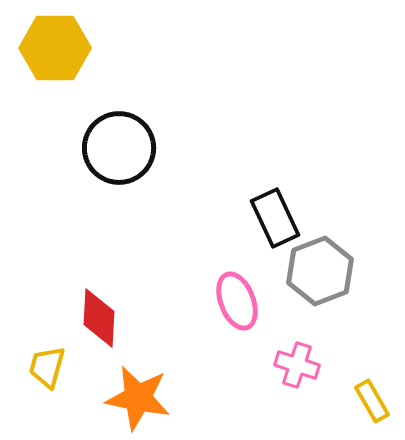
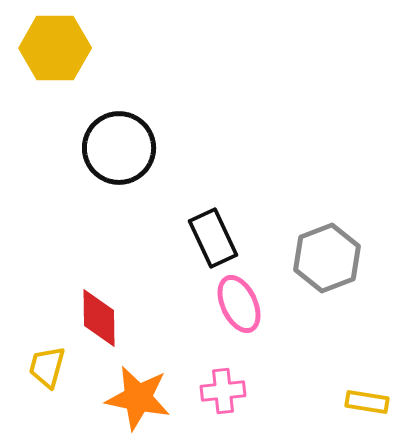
black rectangle: moved 62 px left, 20 px down
gray hexagon: moved 7 px right, 13 px up
pink ellipse: moved 2 px right, 3 px down; rotated 4 degrees counterclockwise
red diamond: rotated 4 degrees counterclockwise
pink cross: moved 74 px left, 26 px down; rotated 24 degrees counterclockwise
yellow rectangle: moved 5 px left, 1 px down; rotated 51 degrees counterclockwise
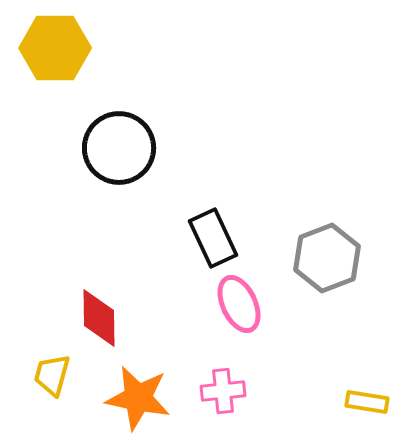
yellow trapezoid: moved 5 px right, 8 px down
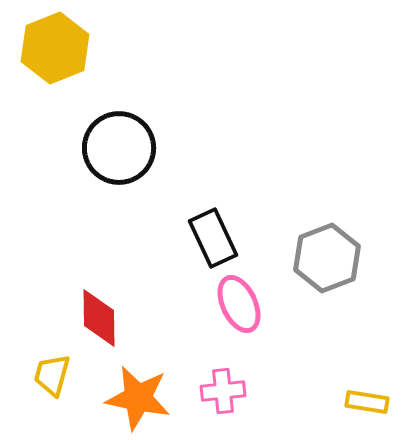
yellow hexagon: rotated 22 degrees counterclockwise
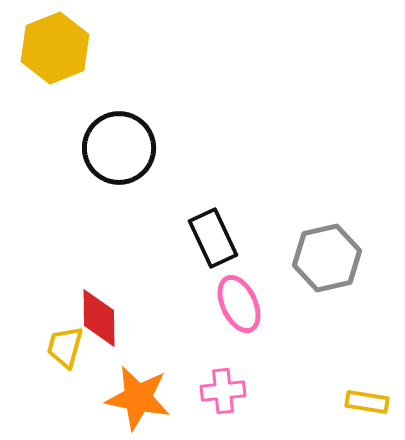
gray hexagon: rotated 8 degrees clockwise
yellow trapezoid: moved 13 px right, 28 px up
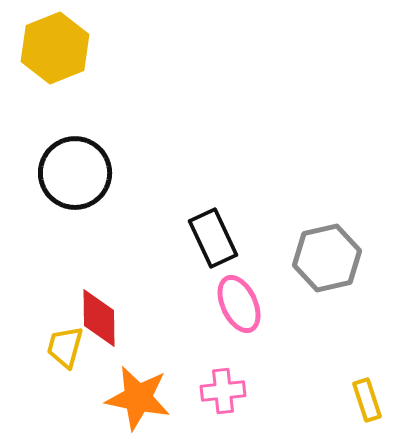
black circle: moved 44 px left, 25 px down
yellow rectangle: moved 2 px up; rotated 63 degrees clockwise
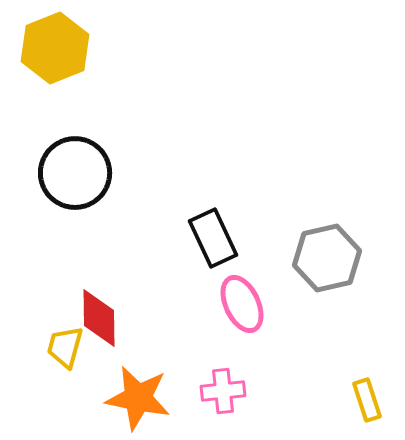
pink ellipse: moved 3 px right
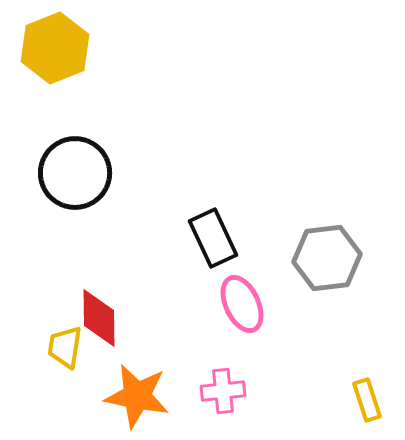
gray hexagon: rotated 6 degrees clockwise
yellow trapezoid: rotated 6 degrees counterclockwise
orange star: moved 1 px left, 2 px up
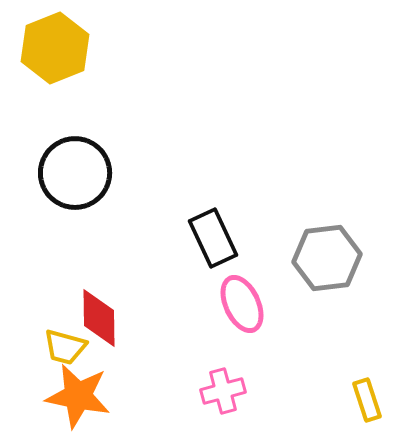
yellow trapezoid: rotated 84 degrees counterclockwise
pink cross: rotated 9 degrees counterclockwise
orange star: moved 59 px left
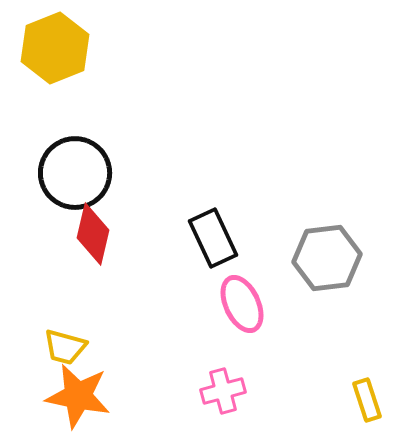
red diamond: moved 6 px left, 84 px up; rotated 14 degrees clockwise
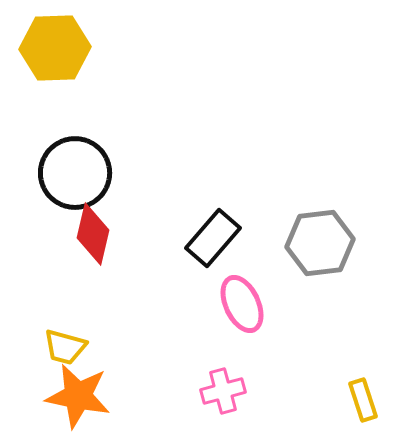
yellow hexagon: rotated 20 degrees clockwise
black rectangle: rotated 66 degrees clockwise
gray hexagon: moved 7 px left, 15 px up
yellow rectangle: moved 4 px left
